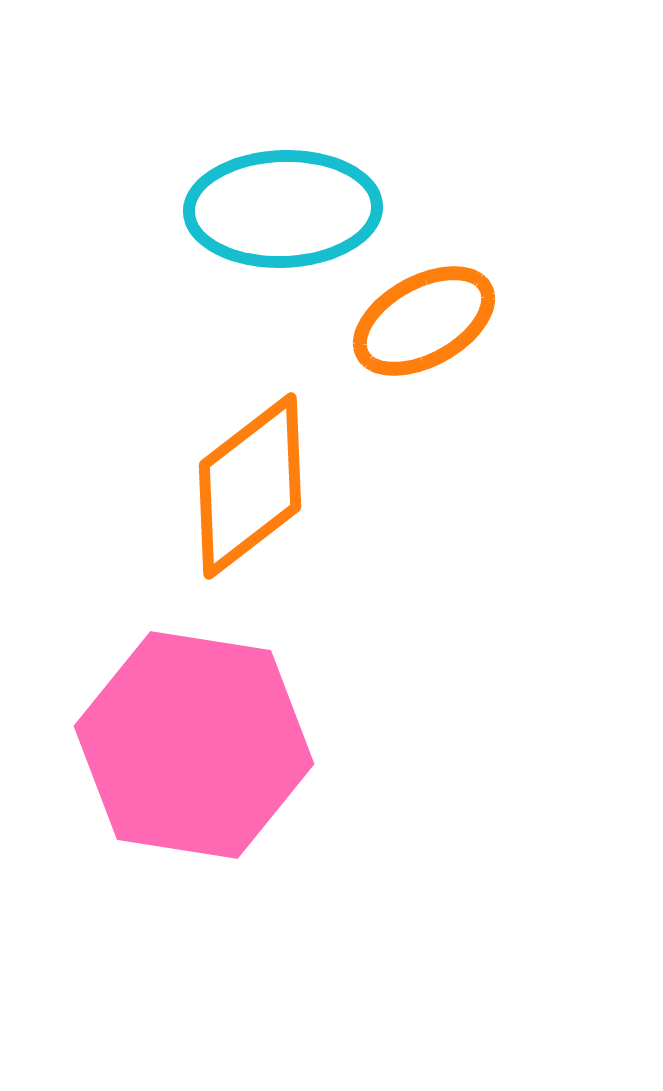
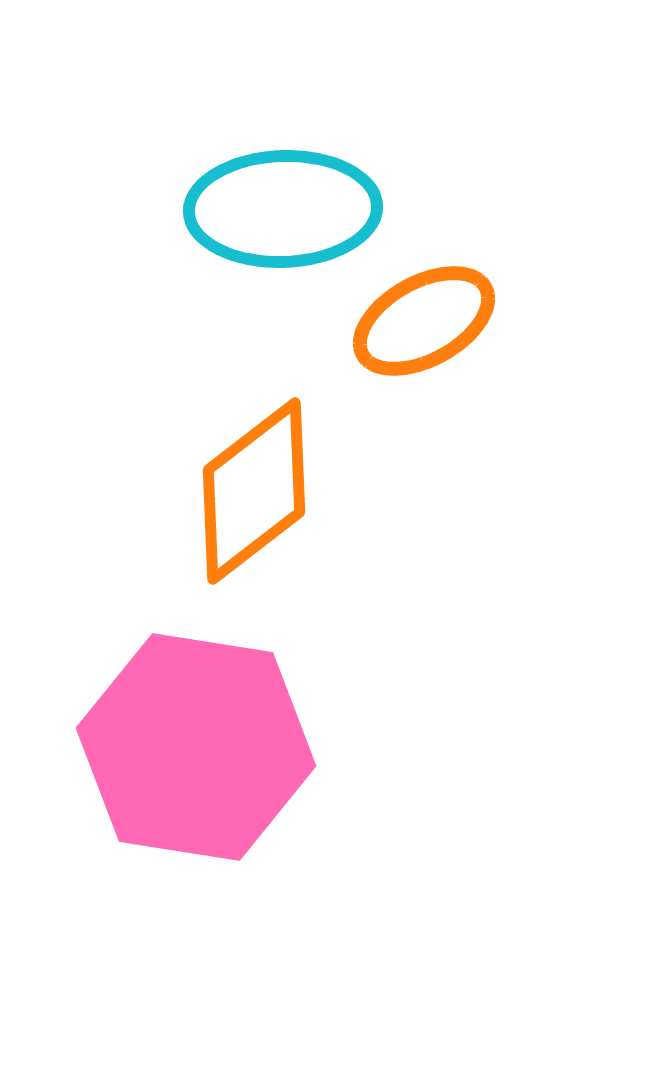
orange diamond: moved 4 px right, 5 px down
pink hexagon: moved 2 px right, 2 px down
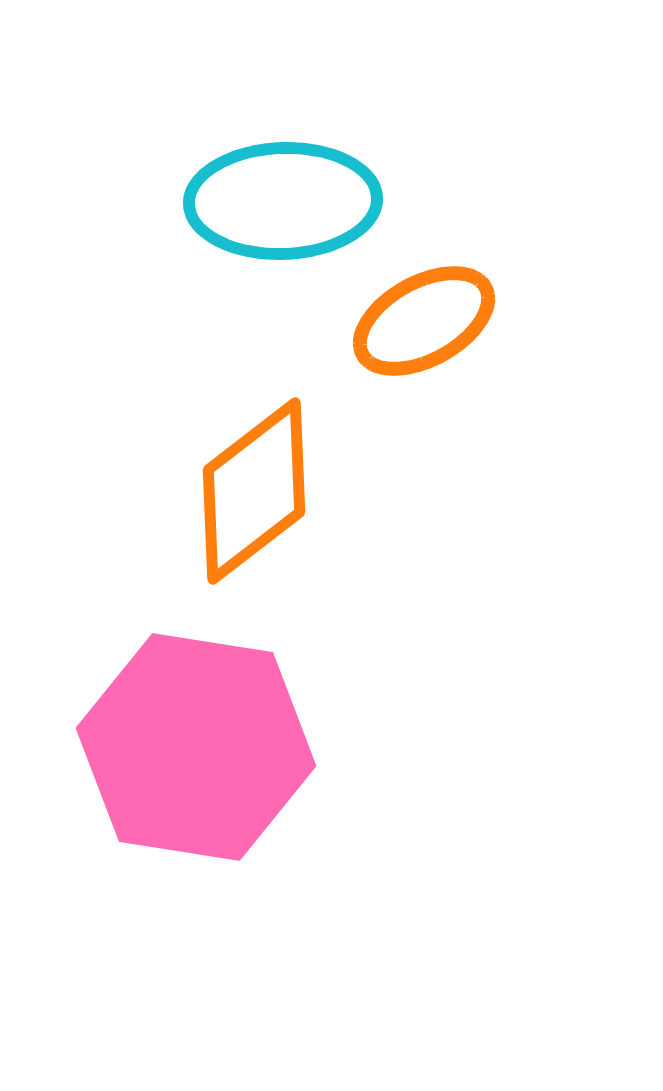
cyan ellipse: moved 8 px up
